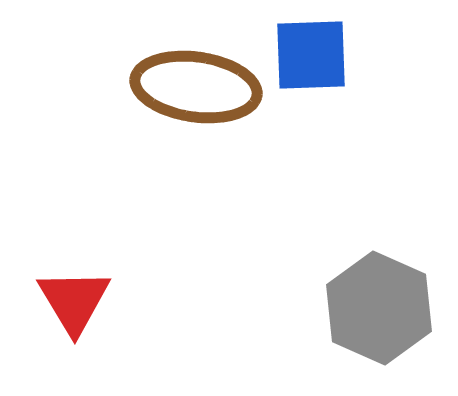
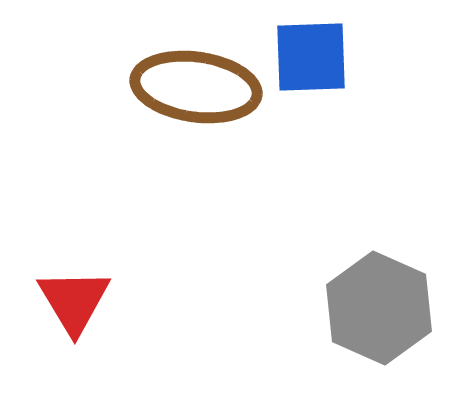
blue square: moved 2 px down
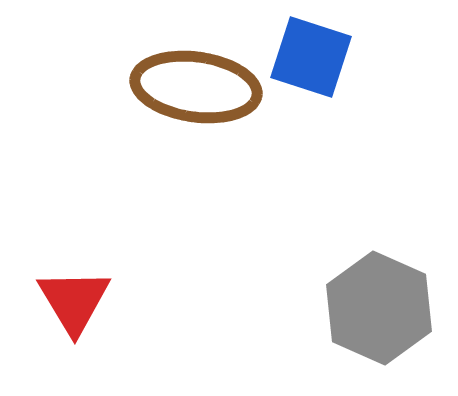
blue square: rotated 20 degrees clockwise
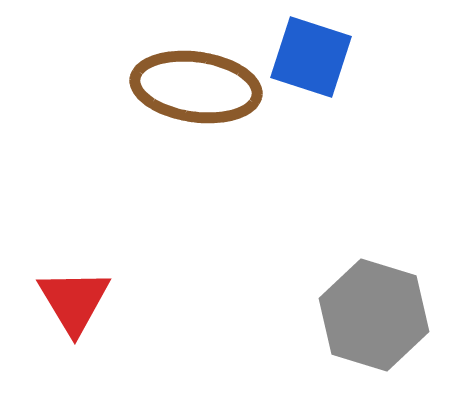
gray hexagon: moved 5 px left, 7 px down; rotated 7 degrees counterclockwise
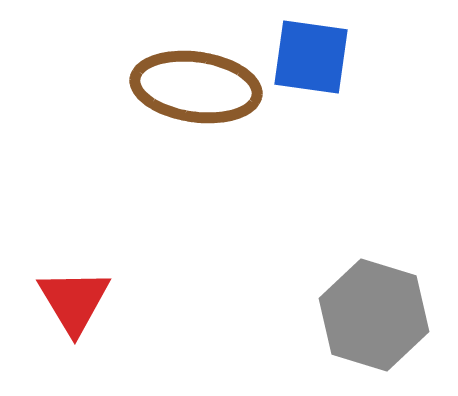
blue square: rotated 10 degrees counterclockwise
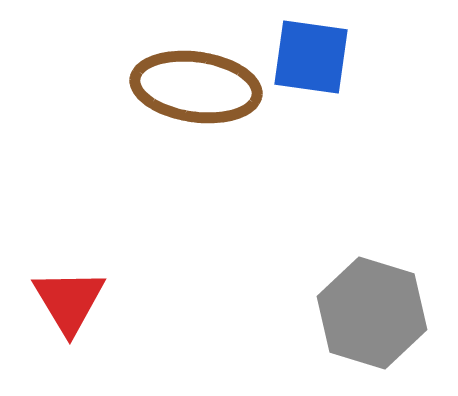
red triangle: moved 5 px left
gray hexagon: moved 2 px left, 2 px up
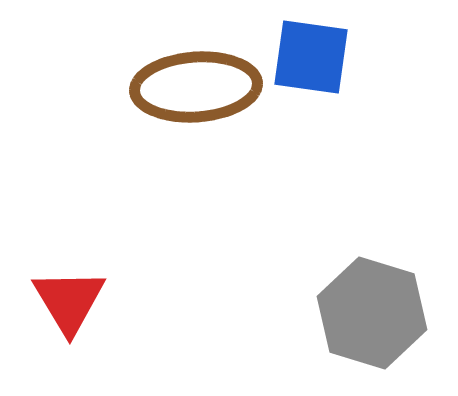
brown ellipse: rotated 12 degrees counterclockwise
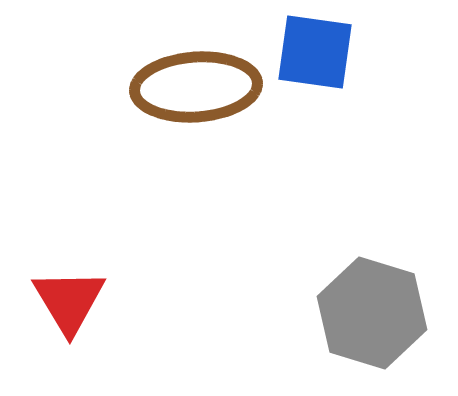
blue square: moved 4 px right, 5 px up
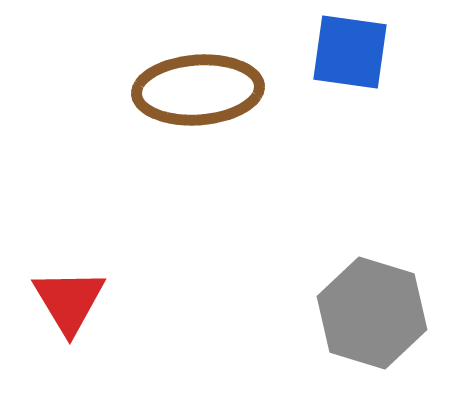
blue square: moved 35 px right
brown ellipse: moved 2 px right, 3 px down
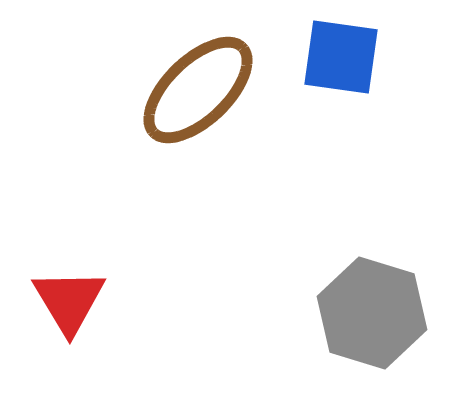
blue square: moved 9 px left, 5 px down
brown ellipse: rotated 40 degrees counterclockwise
